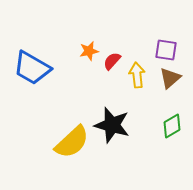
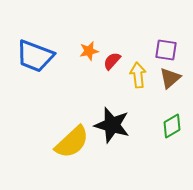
blue trapezoid: moved 3 px right, 12 px up; rotated 9 degrees counterclockwise
yellow arrow: moved 1 px right
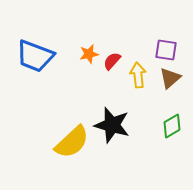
orange star: moved 3 px down
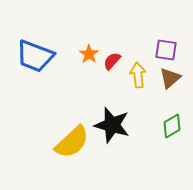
orange star: rotated 24 degrees counterclockwise
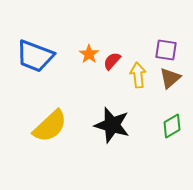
yellow semicircle: moved 22 px left, 16 px up
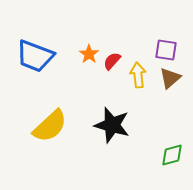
green diamond: moved 29 px down; rotated 15 degrees clockwise
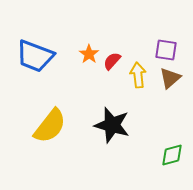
yellow semicircle: rotated 9 degrees counterclockwise
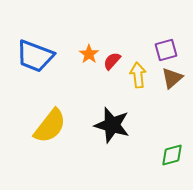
purple square: rotated 25 degrees counterclockwise
brown triangle: moved 2 px right
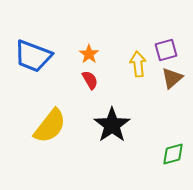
blue trapezoid: moved 2 px left
red semicircle: moved 22 px left, 19 px down; rotated 108 degrees clockwise
yellow arrow: moved 11 px up
black star: rotated 21 degrees clockwise
green diamond: moved 1 px right, 1 px up
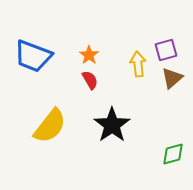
orange star: moved 1 px down
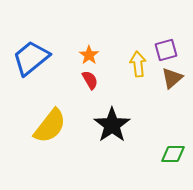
blue trapezoid: moved 2 px left, 2 px down; rotated 120 degrees clockwise
green diamond: rotated 15 degrees clockwise
